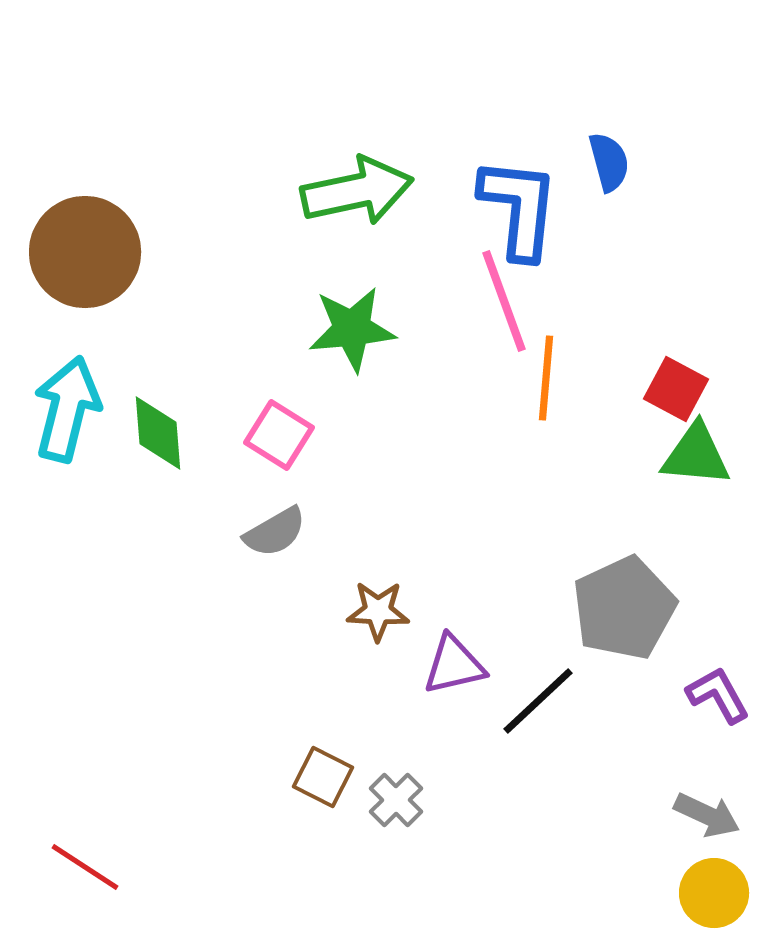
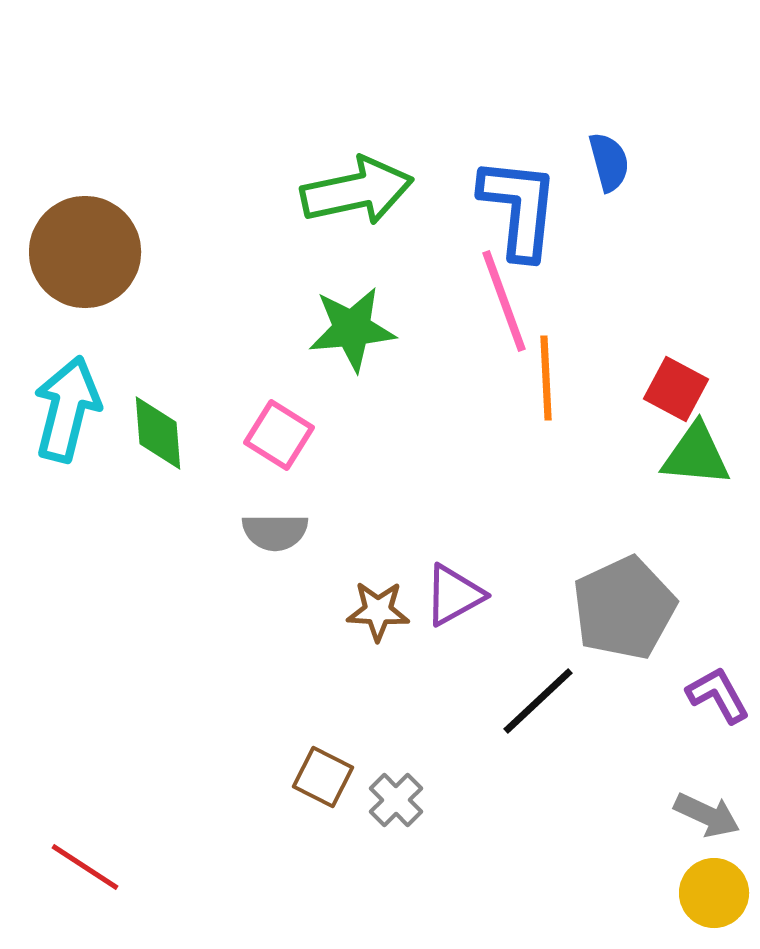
orange line: rotated 8 degrees counterclockwise
gray semicircle: rotated 30 degrees clockwise
purple triangle: moved 70 px up; rotated 16 degrees counterclockwise
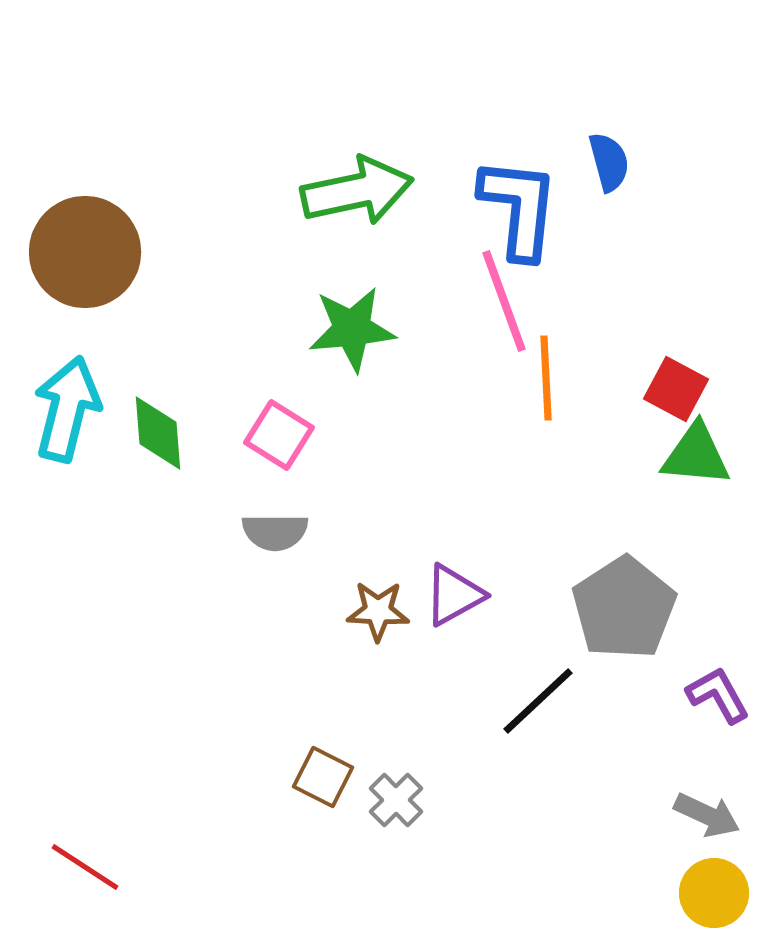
gray pentagon: rotated 8 degrees counterclockwise
